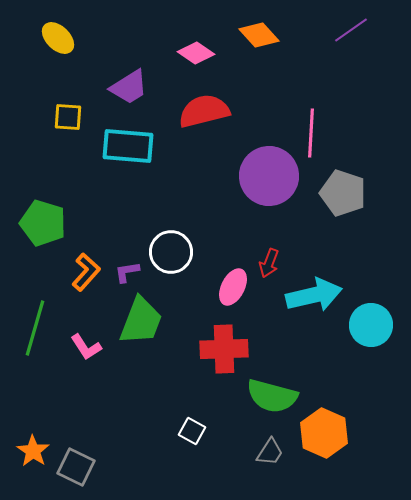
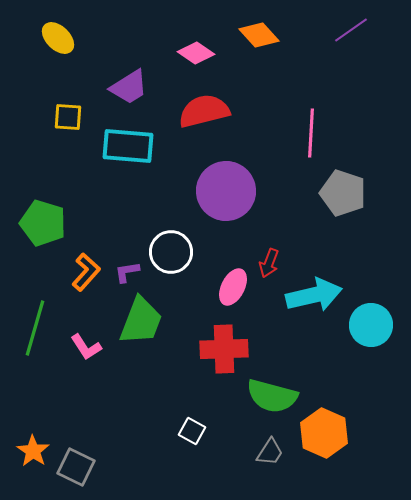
purple circle: moved 43 px left, 15 px down
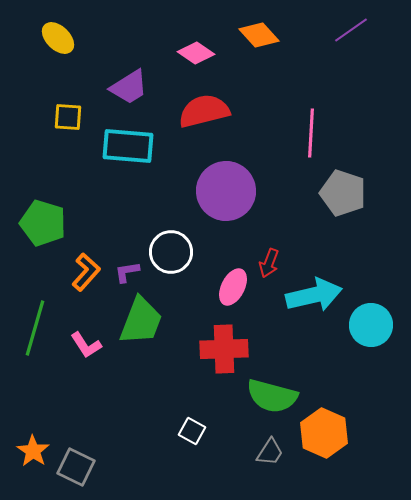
pink L-shape: moved 2 px up
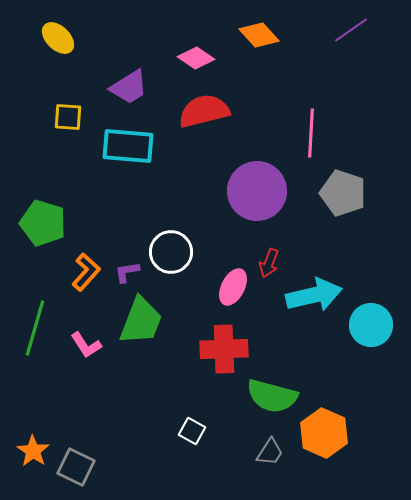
pink diamond: moved 5 px down
purple circle: moved 31 px right
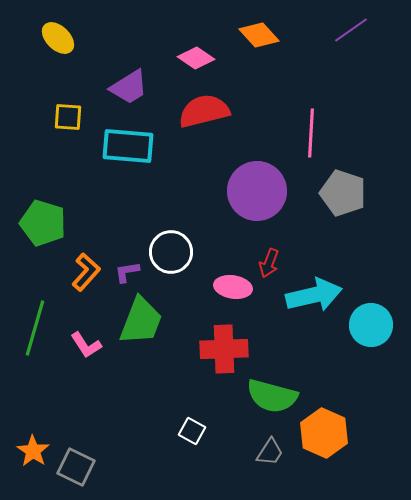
pink ellipse: rotated 72 degrees clockwise
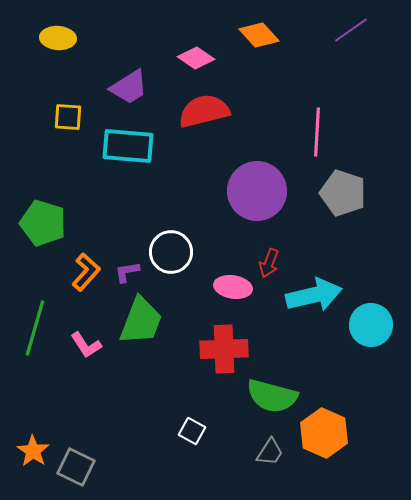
yellow ellipse: rotated 40 degrees counterclockwise
pink line: moved 6 px right, 1 px up
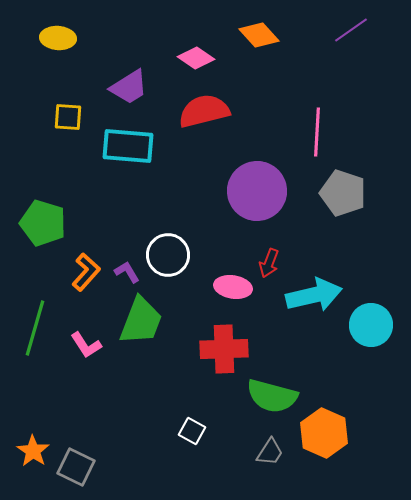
white circle: moved 3 px left, 3 px down
purple L-shape: rotated 68 degrees clockwise
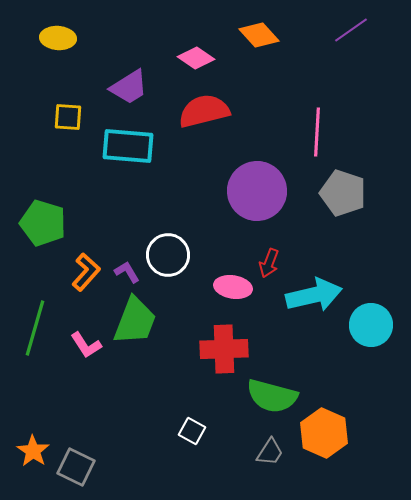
green trapezoid: moved 6 px left
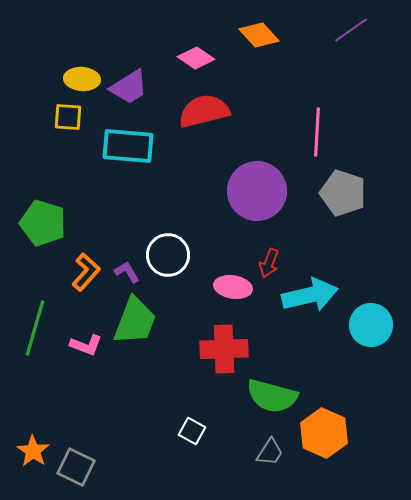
yellow ellipse: moved 24 px right, 41 px down
cyan arrow: moved 4 px left
pink L-shape: rotated 36 degrees counterclockwise
